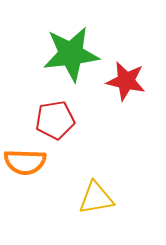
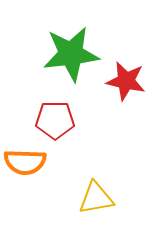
red pentagon: rotated 9 degrees clockwise
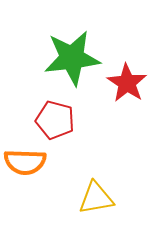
green star: moved 1 px right, 4 px down
red star: moved 1 px right, 2 px down; rotated 21 degrees clockwise
red pentagon: rotated 15 degrees clockwise
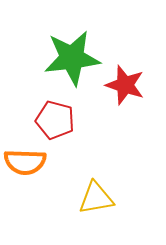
red star: moved 2 px left, 2 px down; rotated 15 degrees counterclockwise
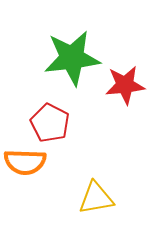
red star: rotated 24 degrees counterclockwise
red pentagon: moved 5 px left, 3 px down; rotated 12 degrees clockwise
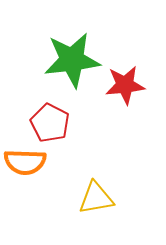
green star: moved 2 px down
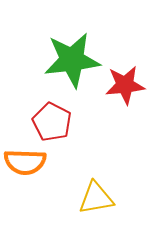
red pentagon: moved 2 px right, 1 px up
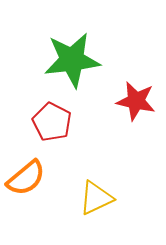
red star: moved 11 px right, 16 px down; rotated 18 degrees clockwise
orange semicircle: moved 1 px right, 16 px down; rotated 42 degrees counterclockwise
yellow triangle: rotated 15 degrees counterclockwise
